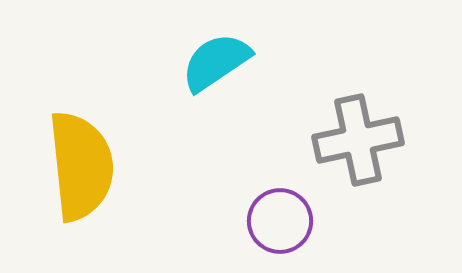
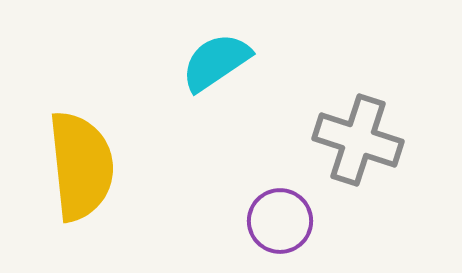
gray cross: rotated 30 degrees clockwise
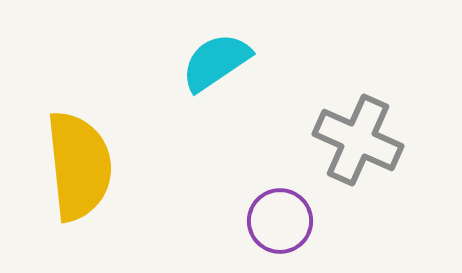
gray cross: rotated 6 degrees clockwise
yellow semicircle: moved 2 px left
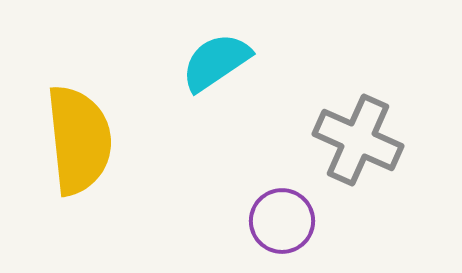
yellow semicircle: moved 26 px up
purple circle: moved 2 px right
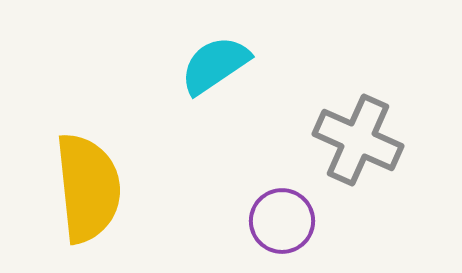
cyan semicircle: moved 1 px left, 3 px down
yellow semicircle: moved 9 px right, 48 px down
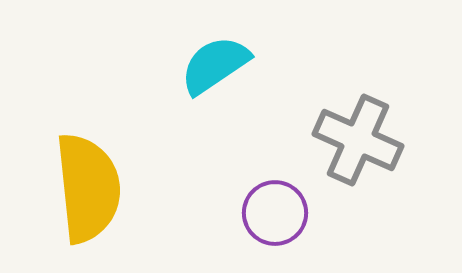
purple circle: moved 7 px left, 8 px up
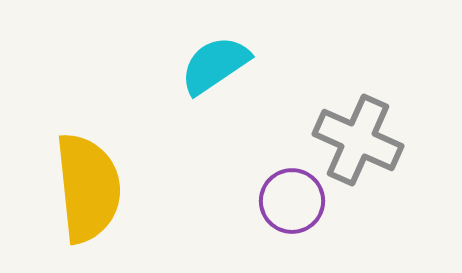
purple circle: moved 17 px right, 12 px up
